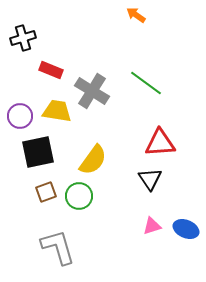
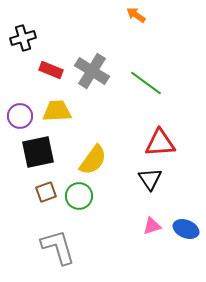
gray cross: moved 20 px up
yellow trapezoid: rotated 12 degrees counterclockwise
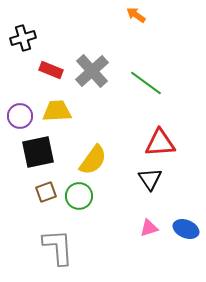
gray cross: rotated 16 degrees clockwise
pink triangle: moved 3 px left, 2 px down
gray L-shape: rotated 12 degrees clockwise
